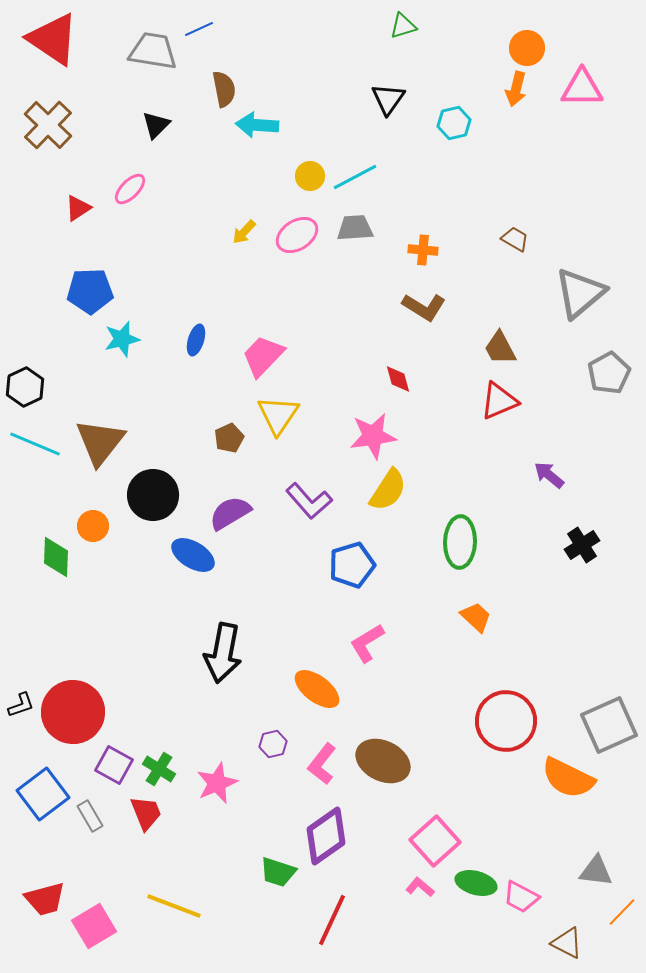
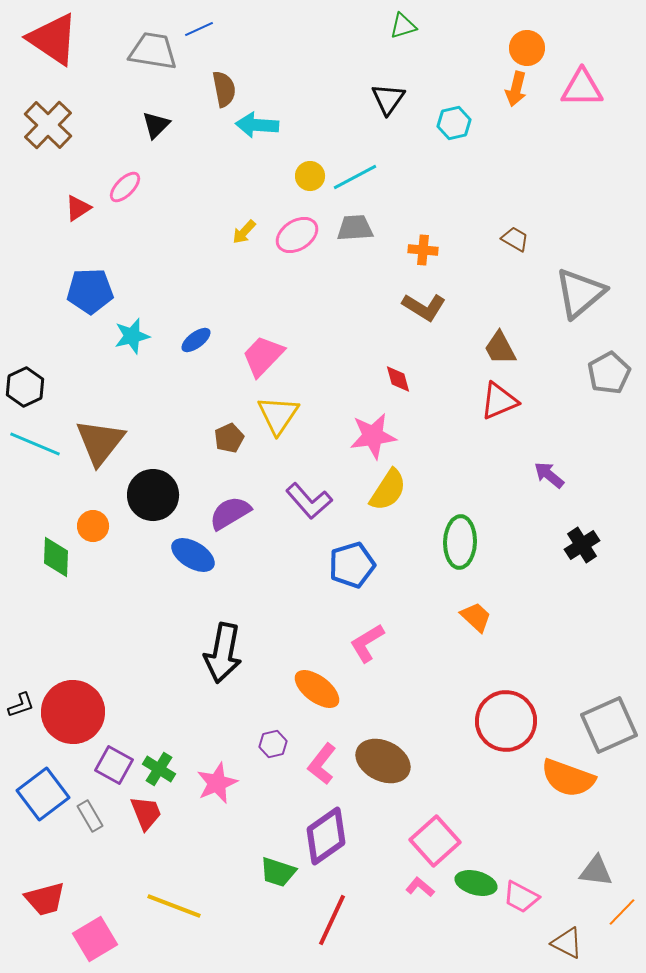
pink ellipse at (130, 189): moved 5 px left, 2 px up
cyan star at (122, 339): moved 10 px right, 3 px up
blue ellipse at (196, 340): rotated 36 degrees clockwise
orange semicircle at (568, 778): rotated 6 degrees counterclockwise
pink square at (94, 926): moved 1 px right, 13 px down
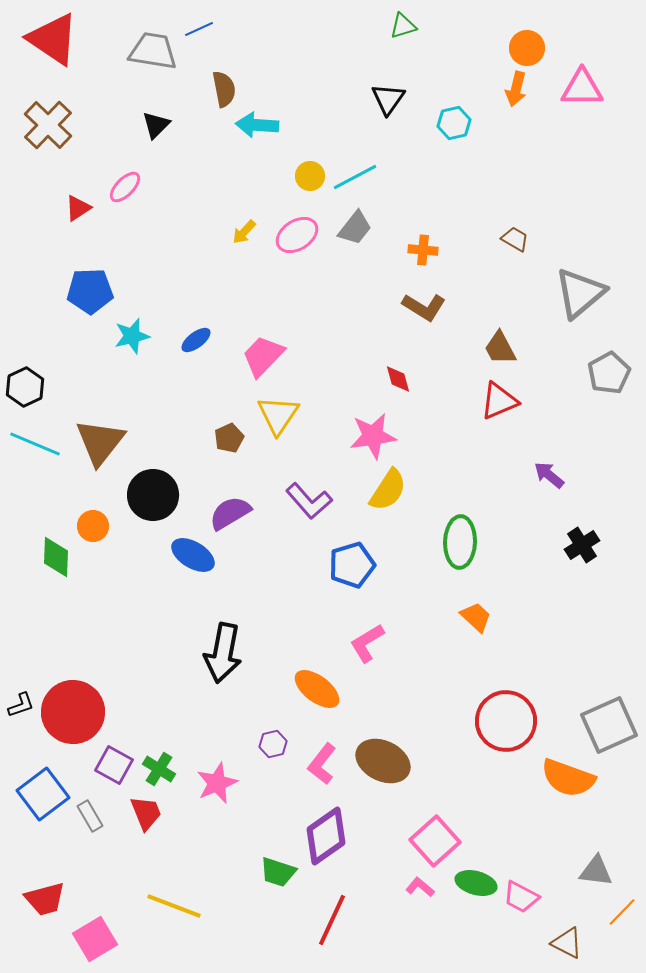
gray trapezoid at (355, 228): rotated 132 degrees clockwise
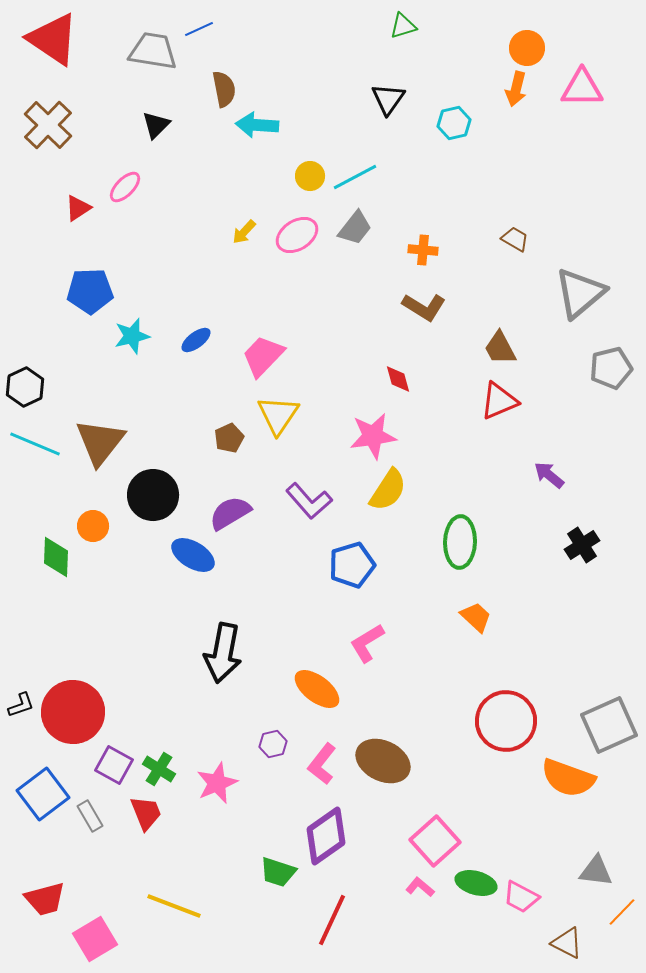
gray pentagon at (609, 373): moved 2 px right, 5 px up; rotated 15 degrees clockwise
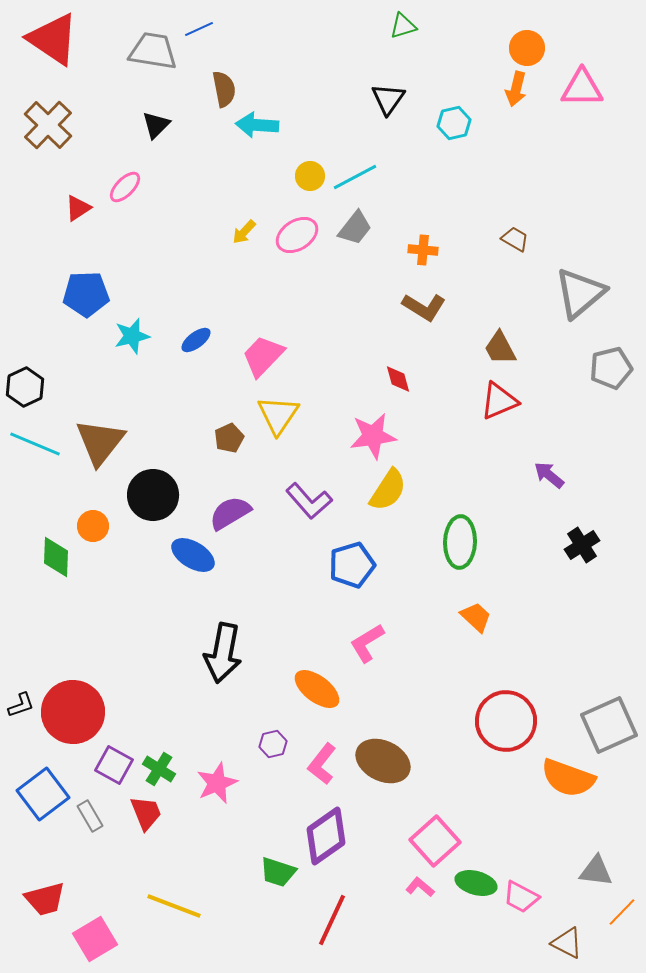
blue pentagon at (90, 291): moved 4 px left, 3 px down
